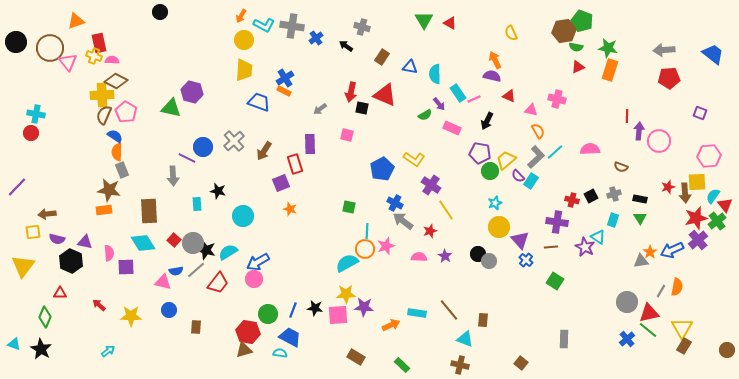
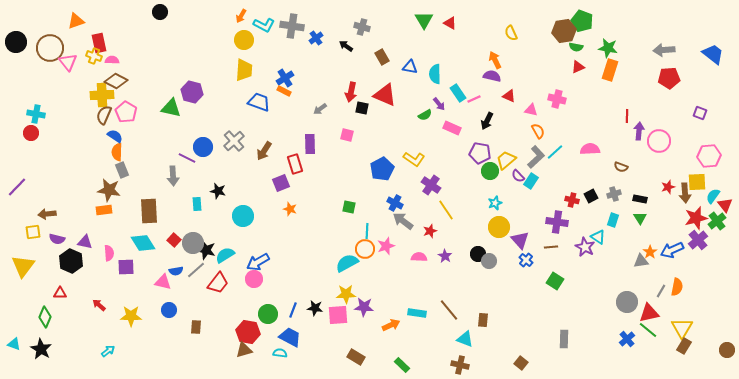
brown rectangle at (382, 57): rotated 63 degrees counterclockwise
cyan semicircle at (228, 252): moved 3 px left, 3 px down
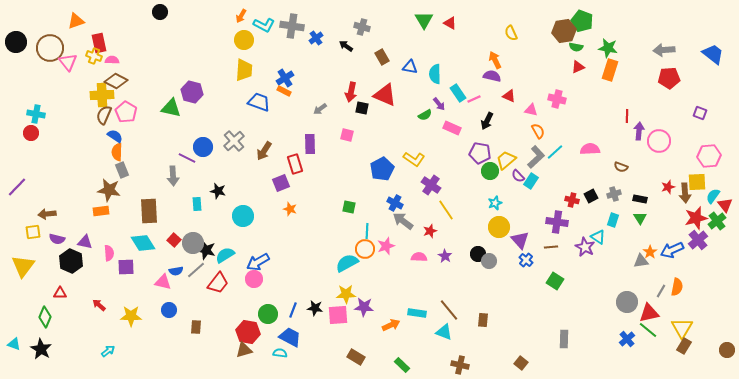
orange rectangle at (104, 210): moved 3 px left, 1 px down
cyan triangle at (465, 339): moved 21 px left, 7 px up
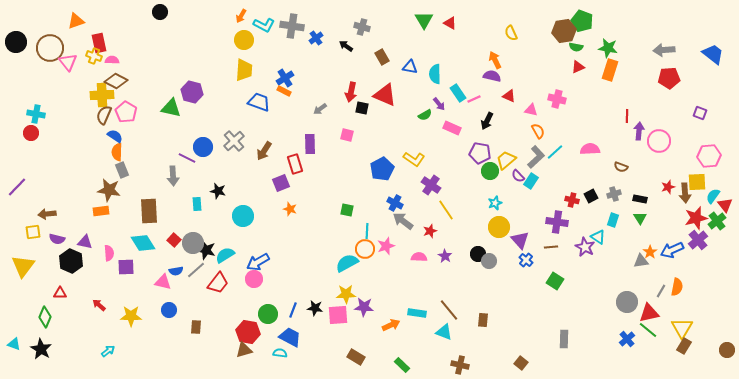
green square at (349, 207): moved 2 px left, 3 px down
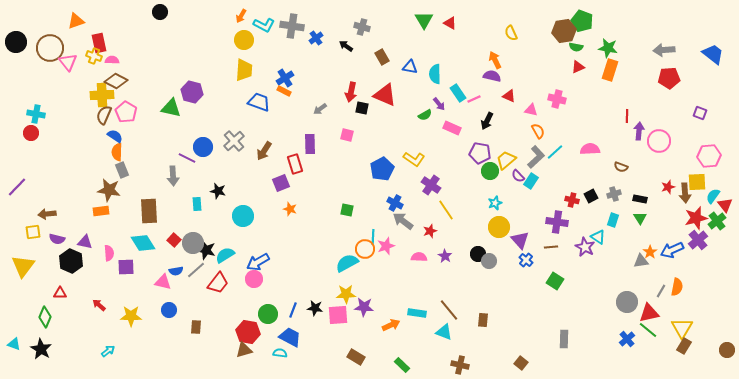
cyan line at (367, 231): moved 6 px right, 6 px down
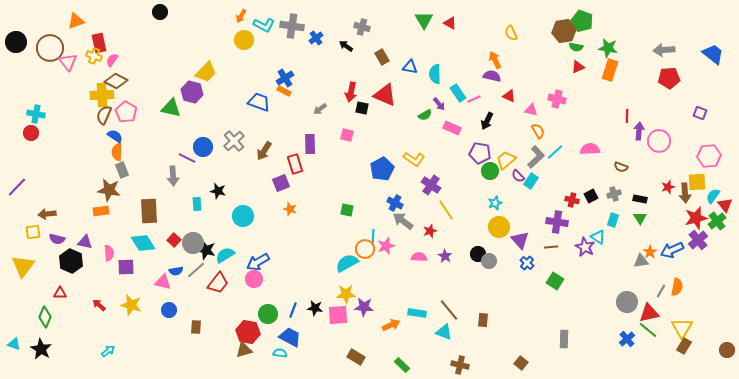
pink semicircle at (112, 60): rotated 56 degrees counterclockwise
yellow trapezoid at (244, 70): moved 38 px left, 2 px down; rotated 40 degrees clockwise
blue cross at (526, 260): moved 1 px right, 3 px down
yellow star at (131, 316): moved 11 px up; rotated 15 degrees clockwise
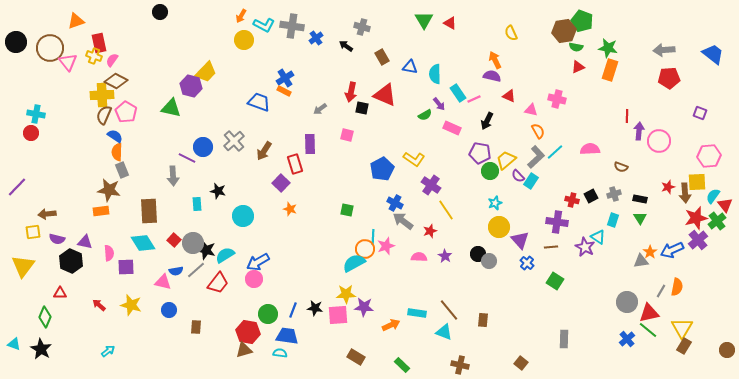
purple hexagon at (192, 92): moved 1 px left, 6 px up
purple square at (281, 183): rotated 24 degrees counterclockwise
cyan semicircle at (347, 263): moved 7 px right
blue trapezoid at (290, 337): moved 3 px left, 1 px up; rotated 20 degrees counterclockwise
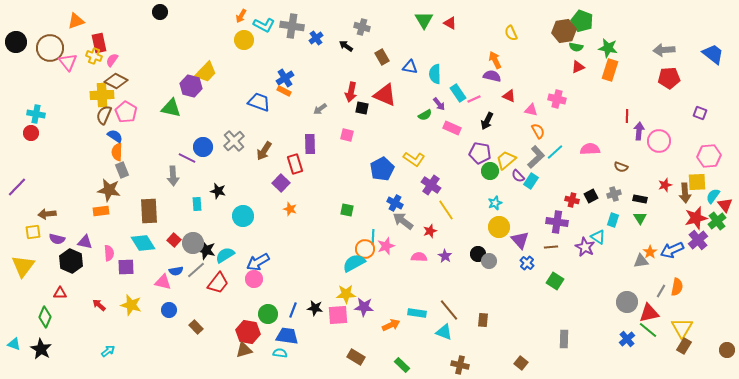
red star at (668, 187): moved 3 px left, 2 px up
brown rectangle at (196, 327): rotated 48 degrees counterclockwise
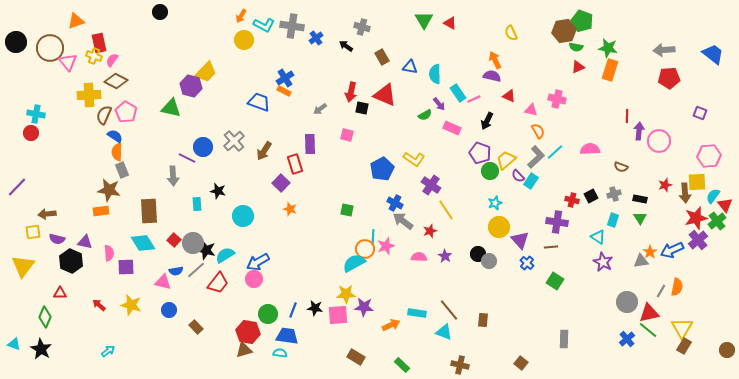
yellow cross at (102, 95): moved 13 px left
purple pentagon at (480, 153): rotated 10 degrees clockwise
purple star at (585, 247): moved 18 px right, 15 px down
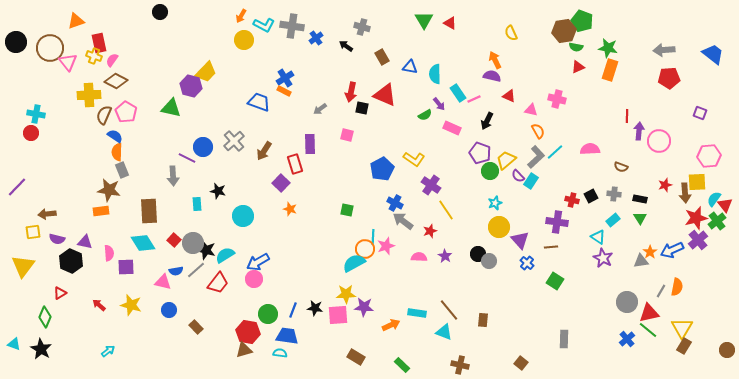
gray cross at (614, 194): rotated 24 degrees clockwise
cyan semicircle at (713, 196): moved 1 px right, 3 px down
cyan rectangle at (613, 220): rotated 32 degrees clockwise
purple star at (603, 262): moved 4 px up
red triangle at (60, 293): rotated 32 degrees counterclockwise
